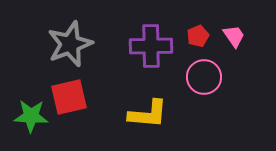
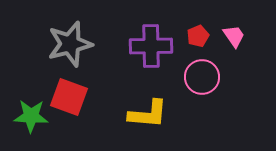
gray star: rotated 6 degrees clockwise
pink circle: moved 2 px left
red square: rotated 33 degrees clockwise
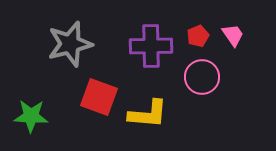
pink trapezoid: moved 1 px left, 1 px up
red square: moved 30 px right
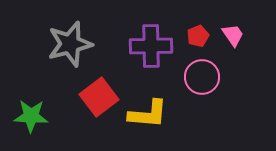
red square: rotated 33 degrees clockwise
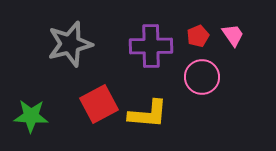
red square: moved 7 px down; rotated 9 degrees clockwise
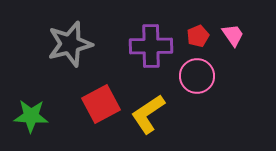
pink circle: moved 5 px left, 1 px up
red square: moved 2 px right
yellow L-shape: rotated 141 degrees clockwise
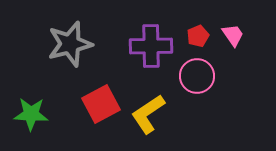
green star: moved 2 px up
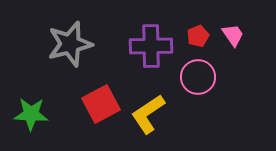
pink circle: moved 1 px right, 1 px down
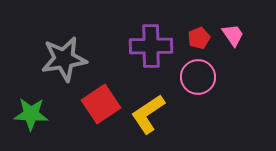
red pentagon: moved 1 px right, 2 px down
gray star: moved 6 px left, 15 px down; rotated 6 degrees clockwise
red square: rotated 6 degrees counterclockwise
